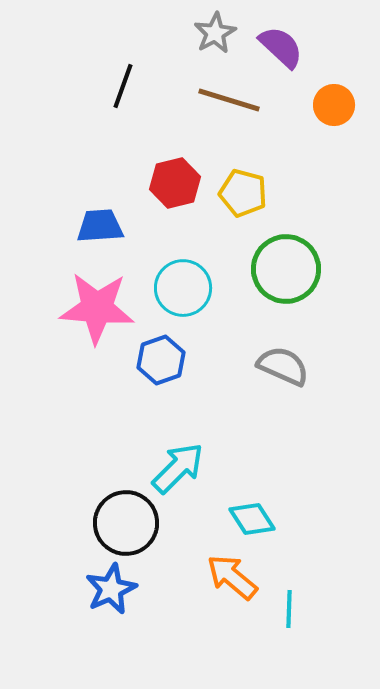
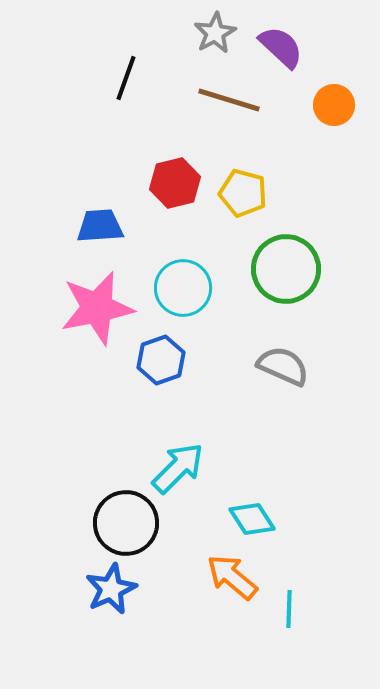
black line: moved 3 px right, 8 px up
pink star: rotated 16 degrees counterclockwise
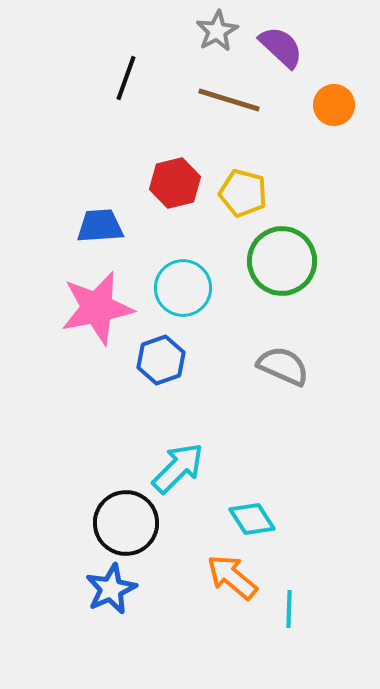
gray star: moved 2 px right, 2 px up
green circle: moved 4 px left, 8 px up
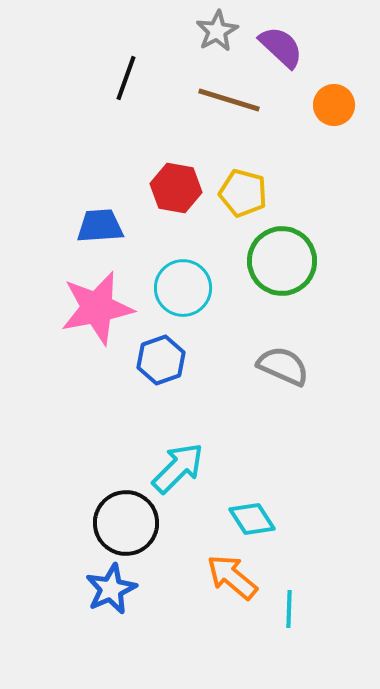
red hexagon: moved 1 px right, 5 px down; rotated 24 degrees clockwise
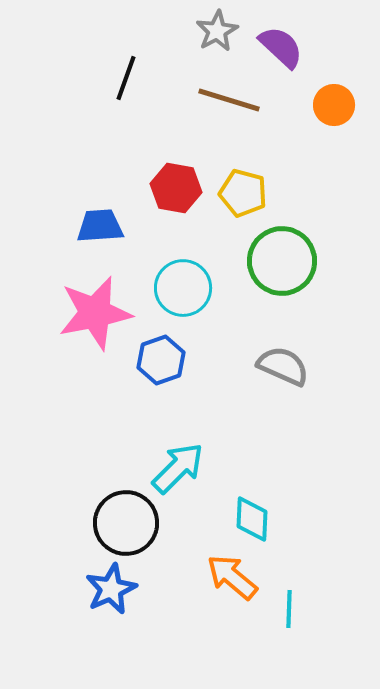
pink star: moved 2 px left, 5 px down
cyan diamond: rotated 36 degrees clockwise
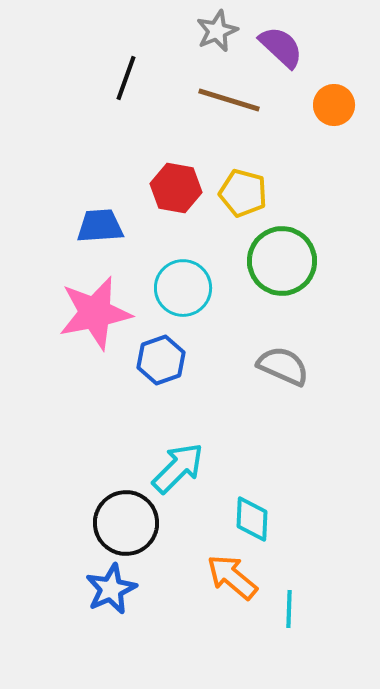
gray star: rotated 6 degrees clockwise
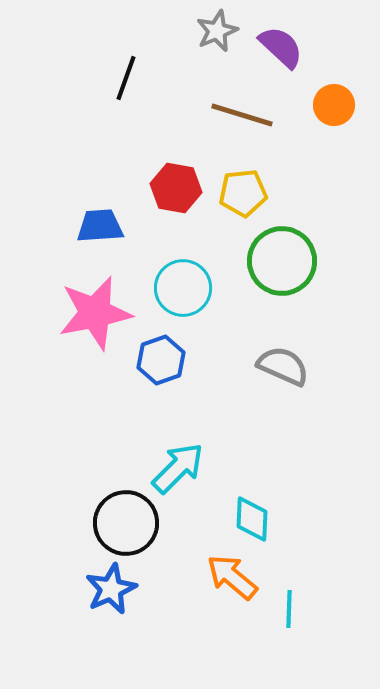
brown line: moved 13 px right, 15 px down
yellow pentagon: rotated 21 degrees counterclockwise
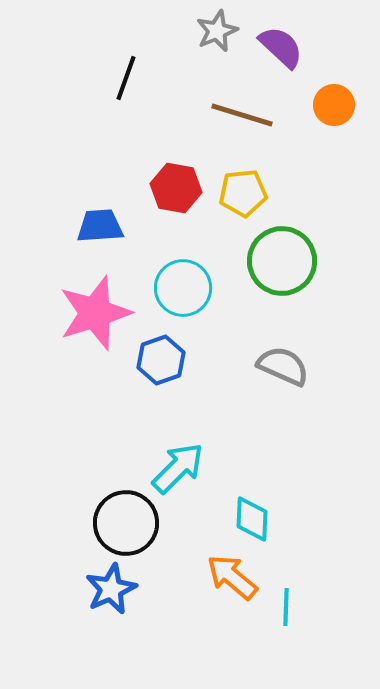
pink star: rotated 6 degrees counterclockwise
cyan line: moved 3 px left, 2 px up
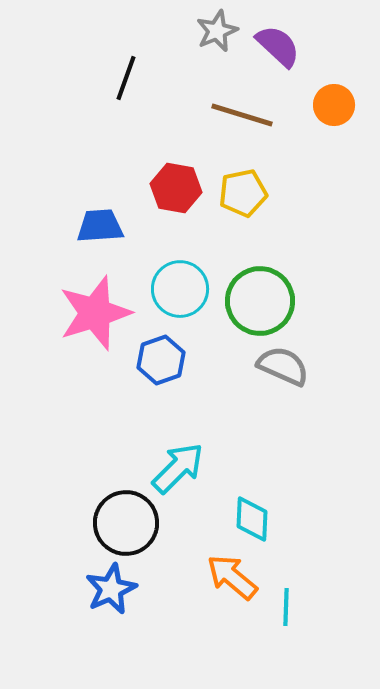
purple semicircle: moved 3 px left, 1 px up
yellow pentagon: rotated 6 degrees counterclockwise
green circle: moved 22 px left, 40 px down
cyan circle: moved 3 px left, 1 px down
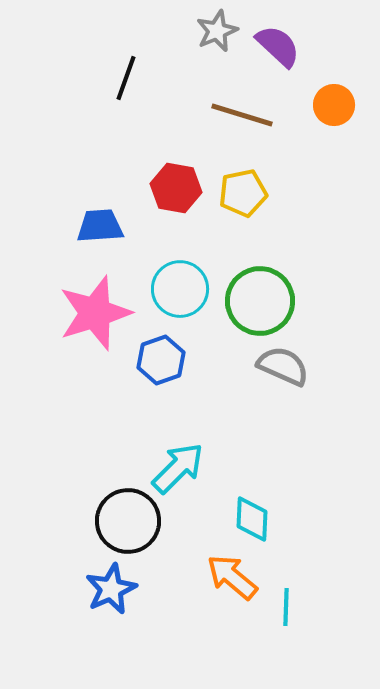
black circle: moved 2 px right, 2 px up
